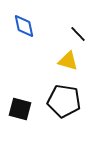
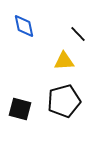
yellow triangle: moved 4 px left; rotated 20 degrees counterclockwise
black pentagon: rotated 24 degrees counterclockwise
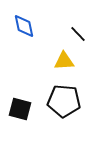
black pentagon: rotated 20 degrees clockwise
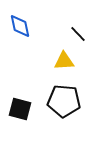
blue diamond: moved 4 px left
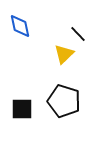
yellow triangle: moved 7 px up; rotated 40 degrees counterclockwise
black pentagon: rotated 12 degrees clockwise
black square: moved 2 px right; rotated 15 degrees counterclockwise
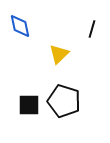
black line: moved 14 px right, 5 px up; rotated 60 degrees clockwise
yellow triangle: moved 5 px left
black square: moved 7 px right, 4 px up
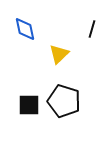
blue diamond: moved 5 px right, 3 px down
